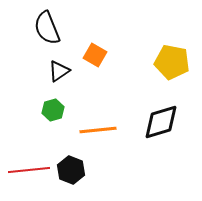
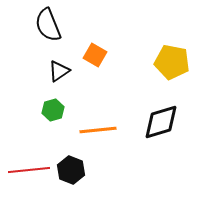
black semicircle: moved 1 px right, 3 px up
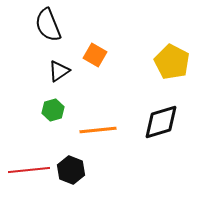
yellow pentagon: rotated 16 degrees clockwise
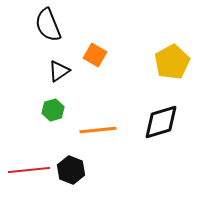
yellow pentagon: rotated 16 degrees clockwise
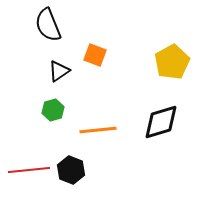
orange square: rotated 10 degrees counterclockwise
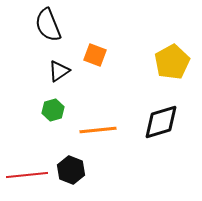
red line: moved 2 px left, 5 px down
